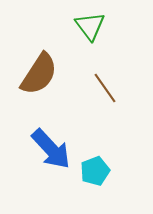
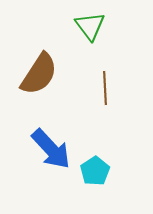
brown line: rotated 32 degrees clockwise
cyan pentagon: rotated 12 degrees counterclockwise
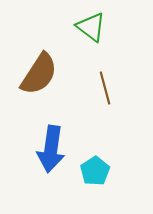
green triangle: moved 1 px right, 1 px down; rotated 16 degrees counterclockwise
brown line: rotated 12 degrees counterclockwise
blue arrow: rotated 51 degrees clockwise
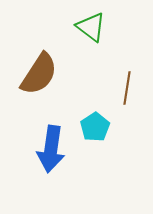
brown line: moved 22 px right; rotated 24 degrees clockwise
cyan pentagon: moved 44 px up
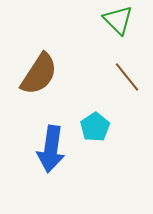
green triangle: moved 27 px right, 7 px up; rotated 8 degrees clockwise
brown line: moved 11 px up; rotated 48 degrees counterclockwise
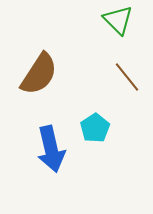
cyan pentagon: moved 1 px down
blue arrow: rotated 21 degrees counterclockwise
